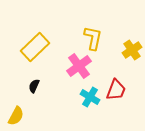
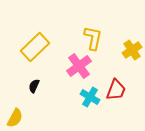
yellow semicircle: moved 1 px left, 2 px down
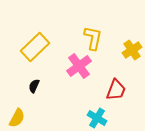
cyan cross: moved 7 px right, 21 px down
yellow semicircle: moved 2 px right
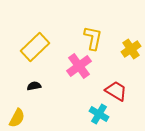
yellow cross: moved 1 px left, 1 px up
black semicircle: rotated 56 degrees clockwise
red trapezoid: moved 1 px down; rotated 80 degrees counterclockwise
cyan cross: moved 2 px right, 4 px up
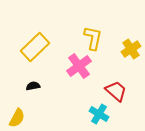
black semicircle: moved 1 px left
red trapezoid: rotated 10 degrees clockwise
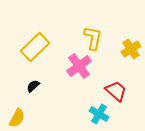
black semicircle: rotated 32 degrees counterclockwise
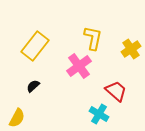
yellow rectangle: moved 1 px up; rotated 8 degrees counterclockwise
